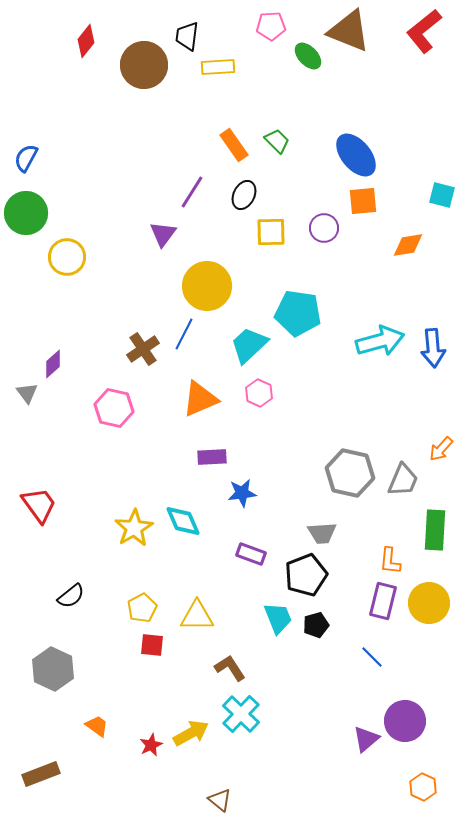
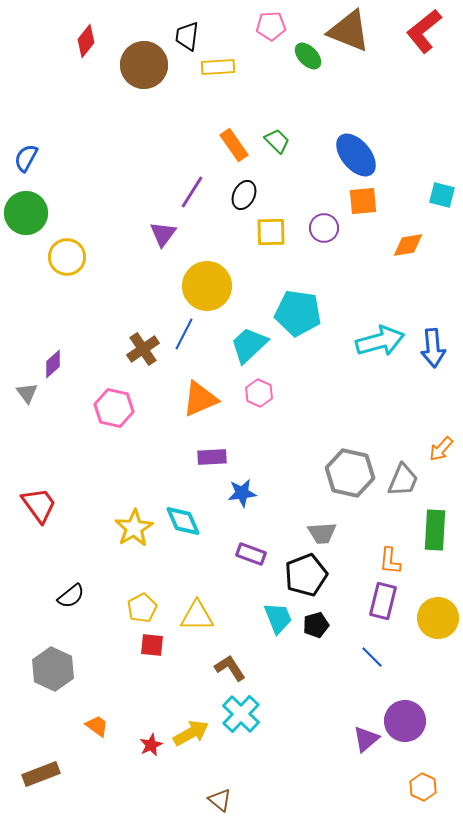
yellow circle at (429, 603): moved 9 px right, 15 px down
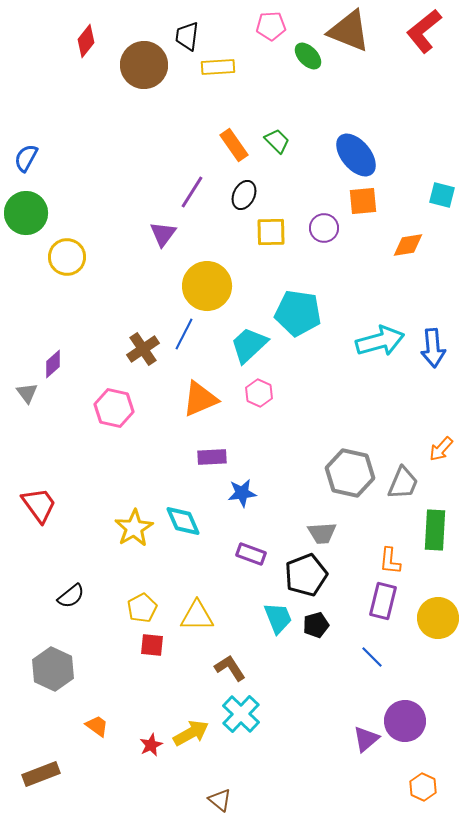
gray trapezoid at (403, 480): moved 3 px down
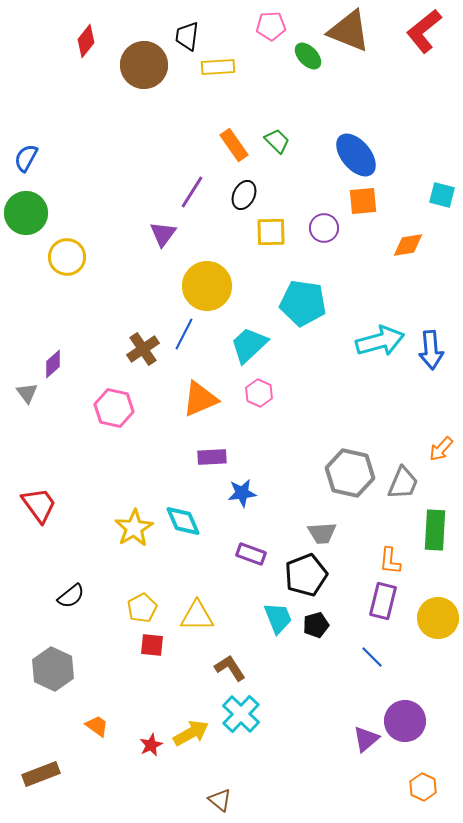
cyan pentagon at (298, 313): moved 5 px right, 10 px up
blue arrow at (433, 348): moved 2 px left, 2 px down
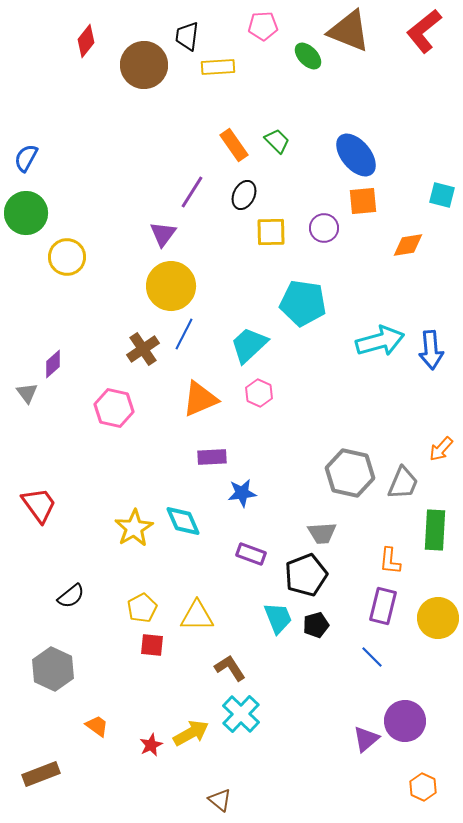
pink pentagon at (271, 26): moved 8 px left
yellow circle at (207, 286): moved 36 px left
purple rectangle at (383, 601): moved 5 px down
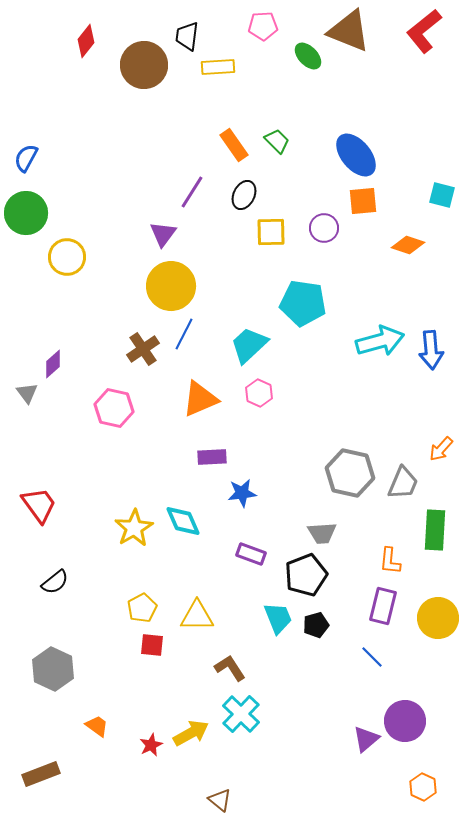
orange diamond at (408, 245): rotated 28 degrees clockwise
black semicircle at (71, 596): moved 16 px left, 14 px up
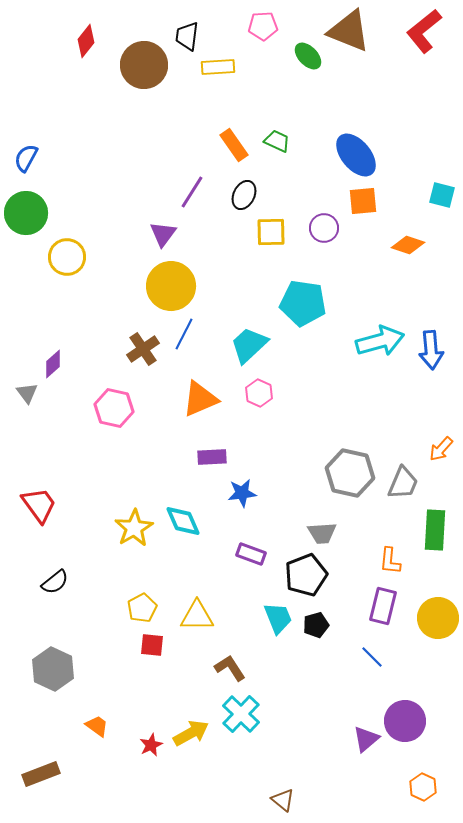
green trapezoid at (277, 141): rotated 20 degrees counterclockwise
brown triangle at (220, 800): moved 63 px right
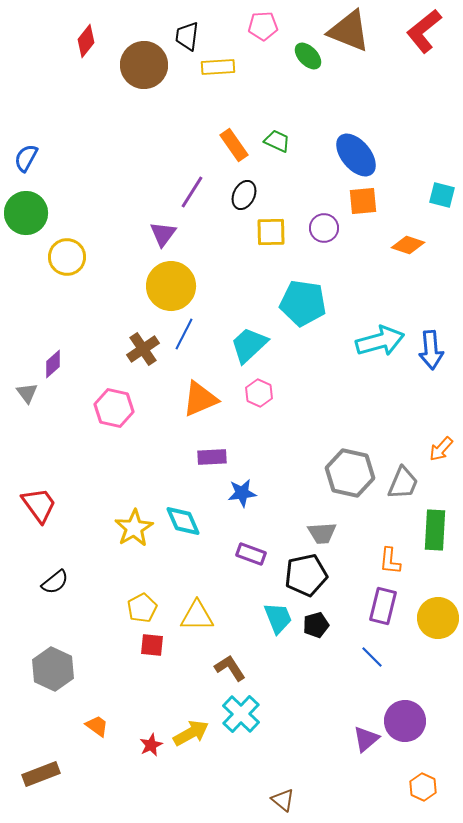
black pentagon at (306, 575): rotated 9 degrees clockwise
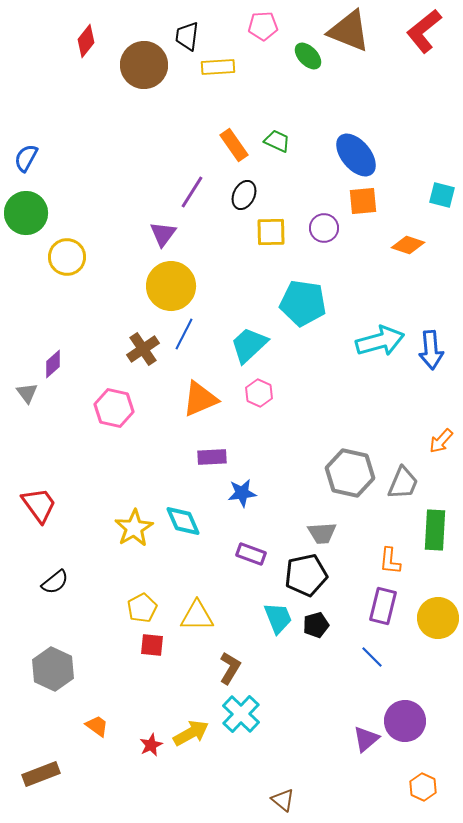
orange arrow at (441, 449): moved 8 px up
brown L-shape at (230, 668): rotated 64 degrees clockwise
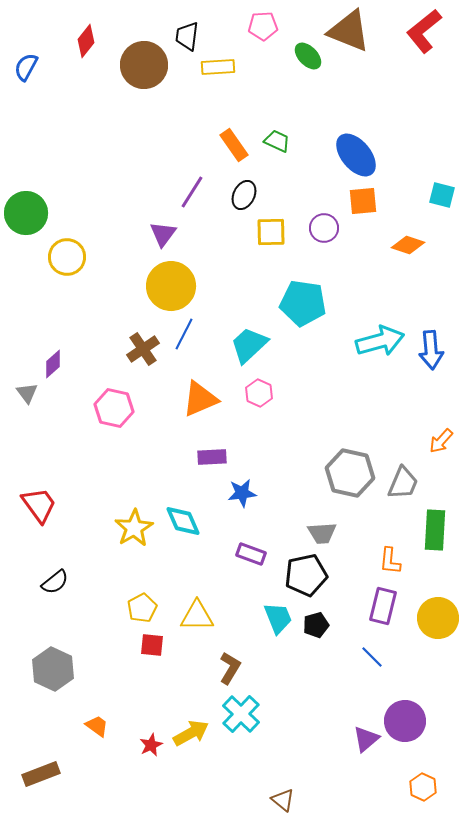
blue semicircle at (26, 158): moved 91 px up
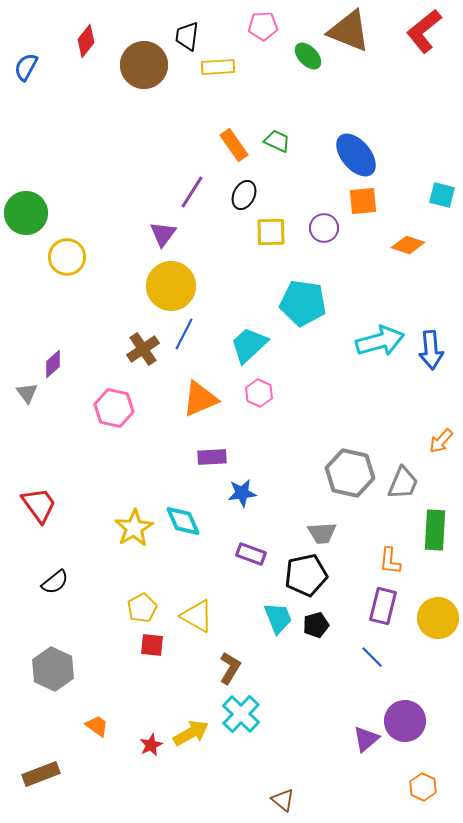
yellow triangle at (197, 616): rotated 30 degrees clockwise
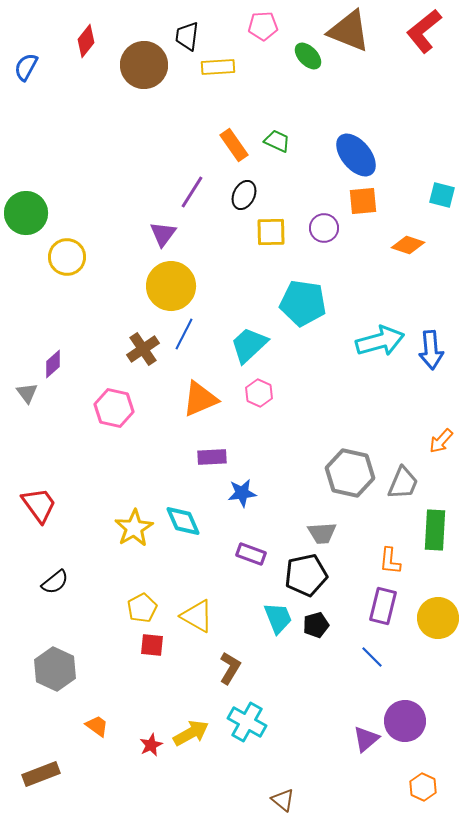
gray hexagon at (53, 669): moved 2 px right
cyan cross at (241, 714): moved 6 px right, 8 px down; rotated 15 degrees counterclockwise
